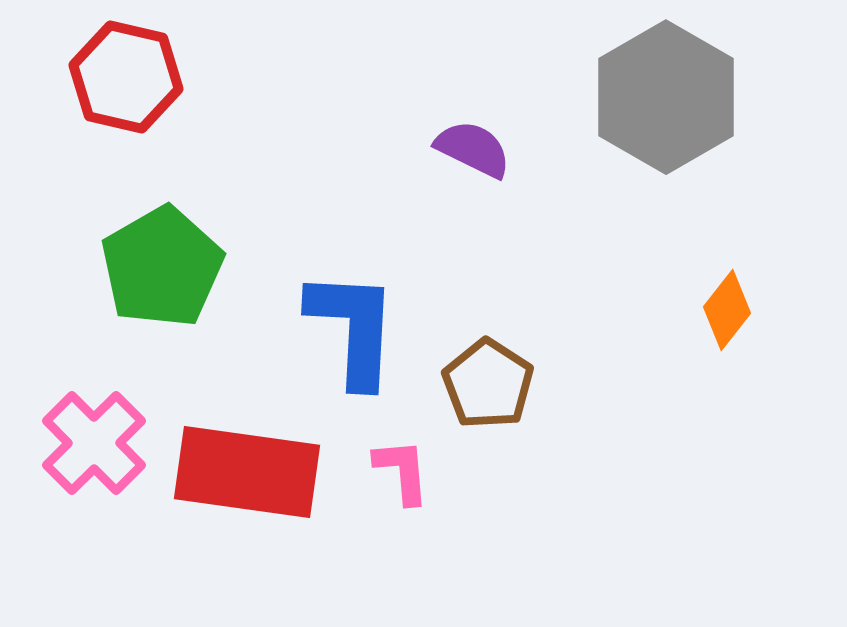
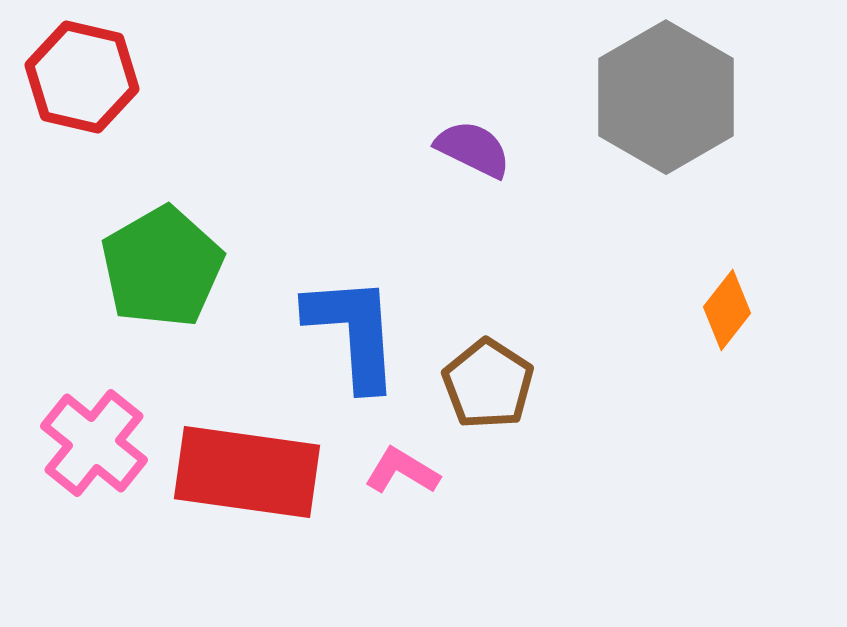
red hexagon: moved 44 px left
blue L-shape: moved 4 px down; rotated 7 degrees counterclockwise
pink cross: rotated 6 degrees counterclockwise
pink L-shape: rotated 54 degrees counterclockwise
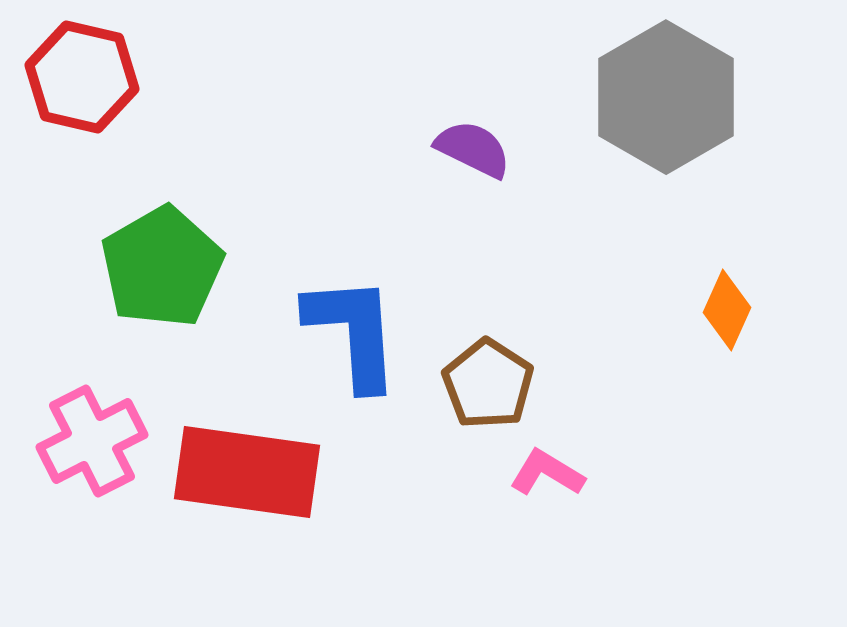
orange diamond: rotated 14 degrees counterclockwise
pink cross: moved 2 px left, 2 px up; rotated 24 degrees clockwise
pink L-shape: moved 145 px right, 2 px down
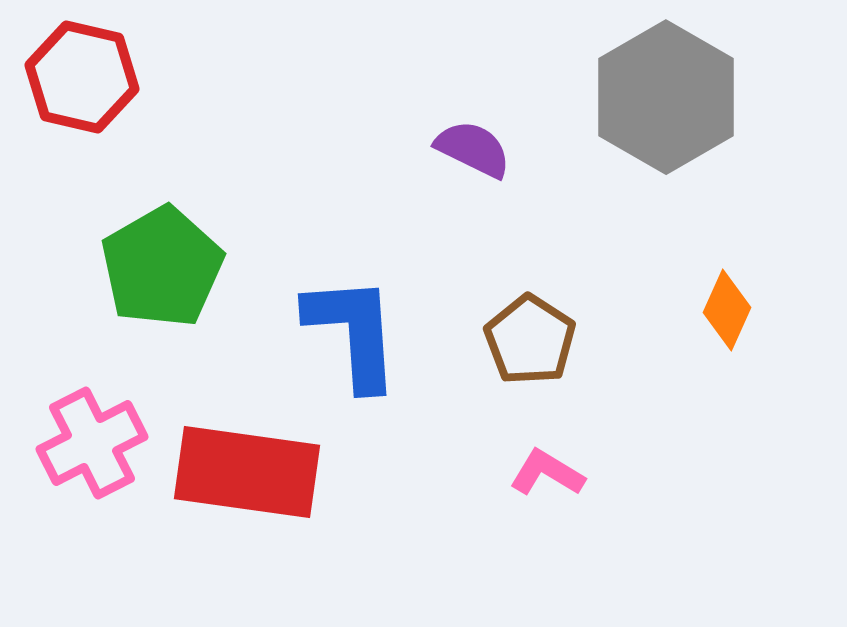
brown pentagon: moved 42 px right, 44 px up
pink cross: moved 2 px down
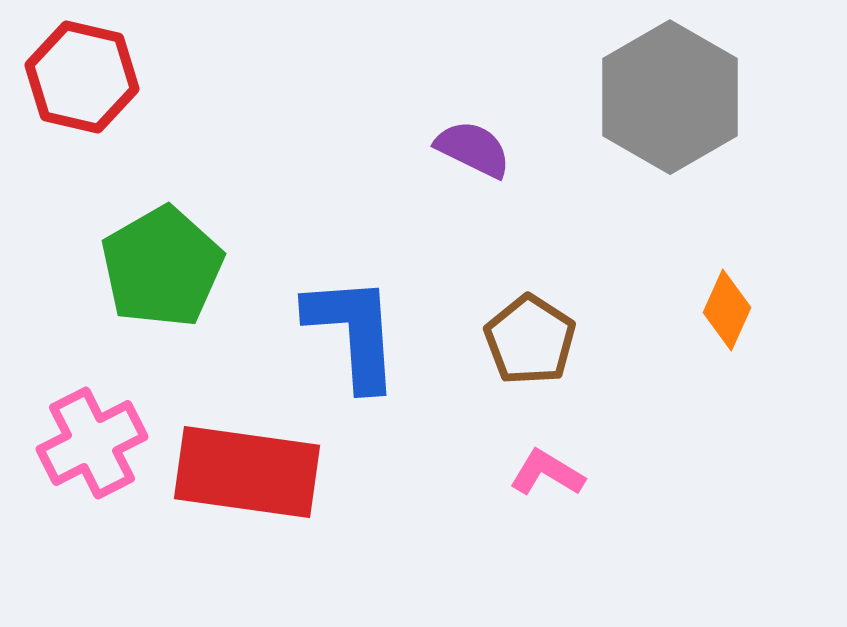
gray hexagon: moved 4 px right
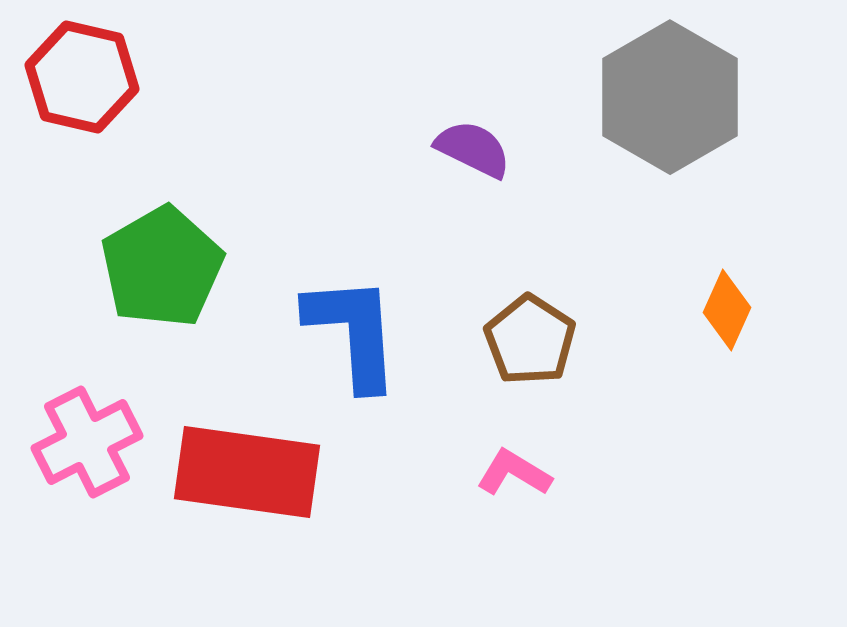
pink cross: moved 5 px left, 1 px up
pink L-shape: moved 33 px left
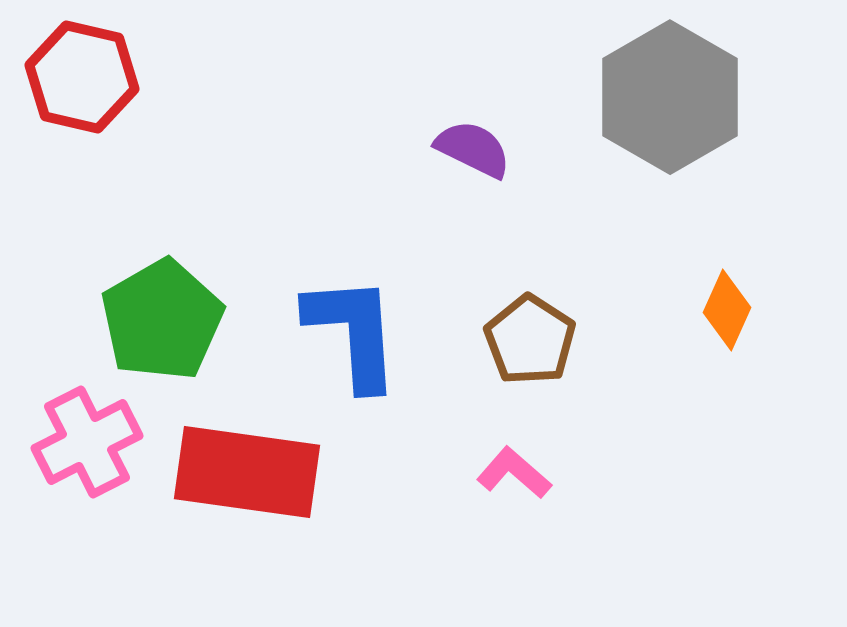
green pentagon: moved 53 px down
pink L-shape: rotated 10 degrees clockwise
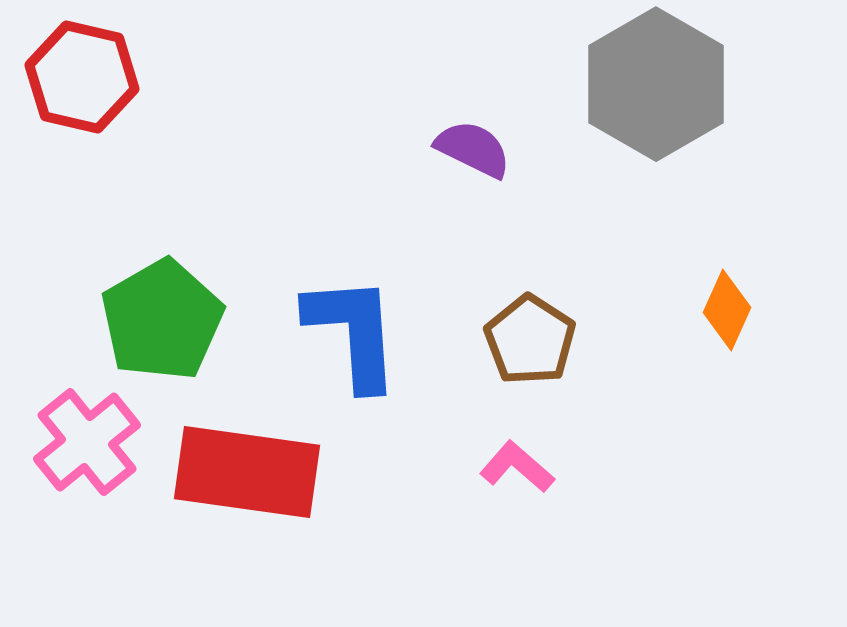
gray hexagon: moved 14 px left, 13 px up
pink cross: rotated 12 degrees counterclockwise
pink L-shape: moved 3 px right, 6 px up
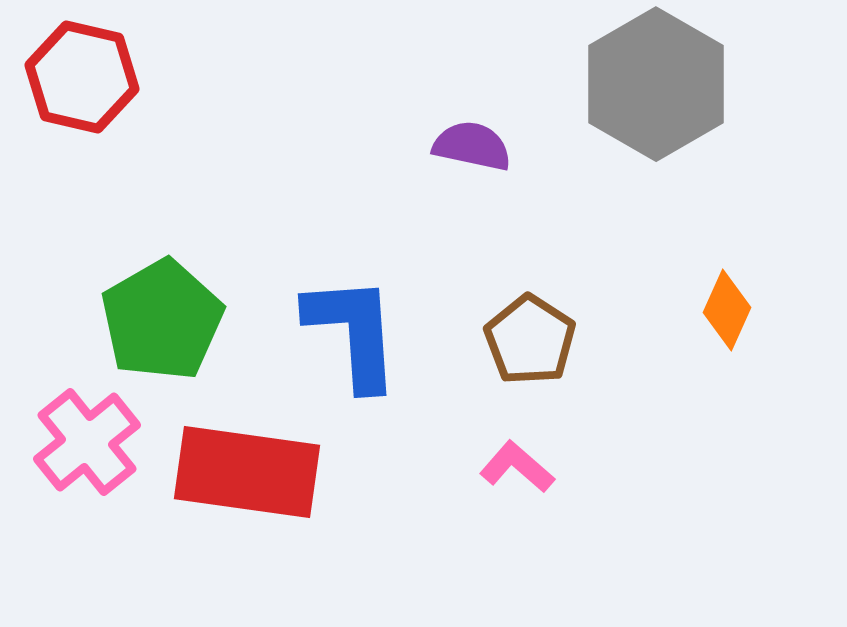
purple semicircle: moved 1 px left, 3 px up; rotated 14 degrees counterclockwise
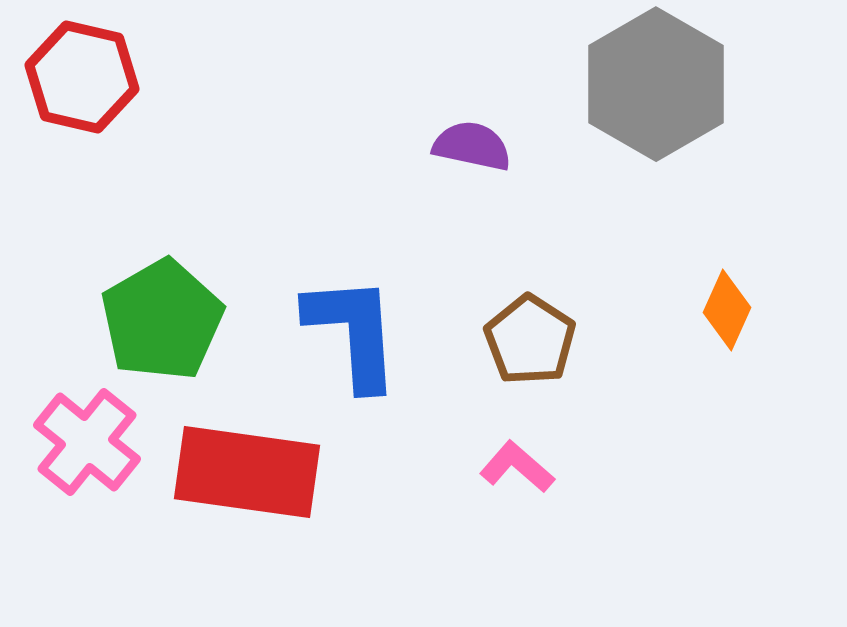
pink cross: rotated 12 degrees counterclockwise
